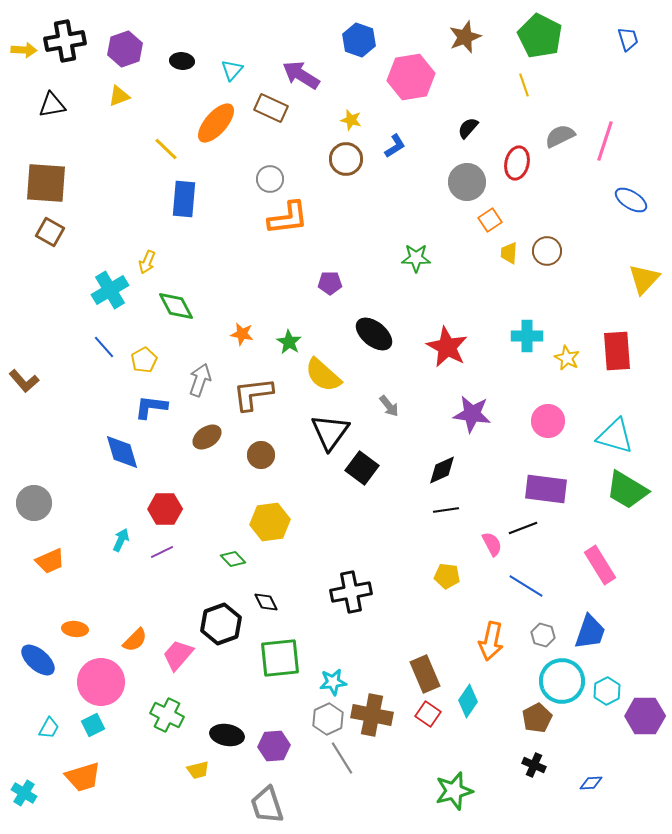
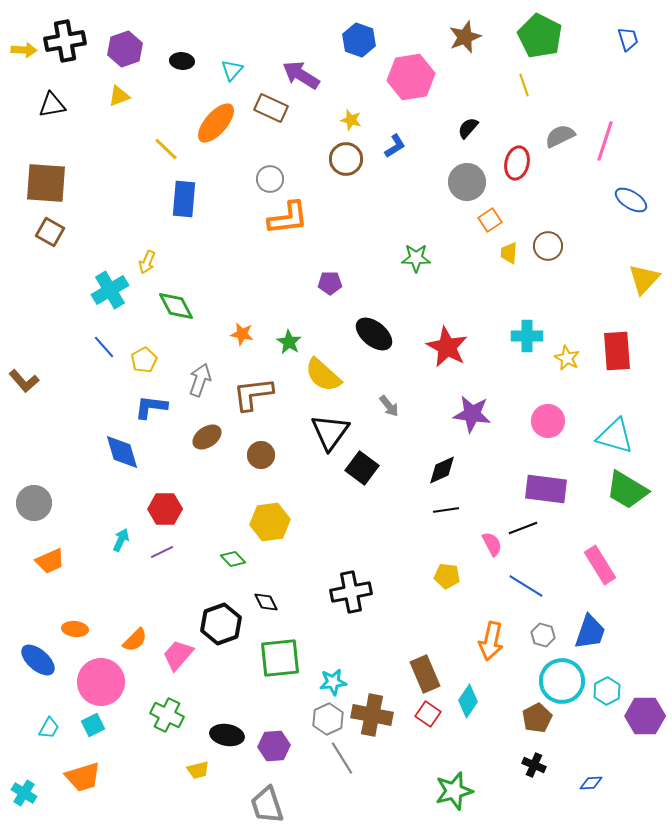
brown circle at (547, 251): moved 1 px right, 5 px up
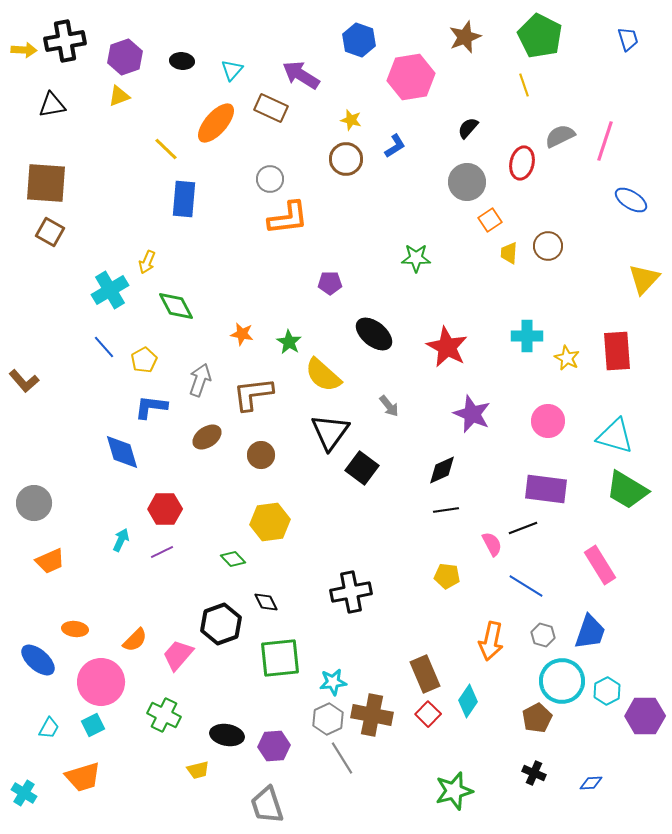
purple hexagon at (125, 49): moved 8 px down
red ellipse at (517, 163): moved 5 px right
purple star at (472, 414): rotated 15 degrees clockwise
red square at (428, 714): rotated 10 degrees clockwise
green cross at (167, 715): moved 3 px left
black cross at (534, 765): moved 8 px down
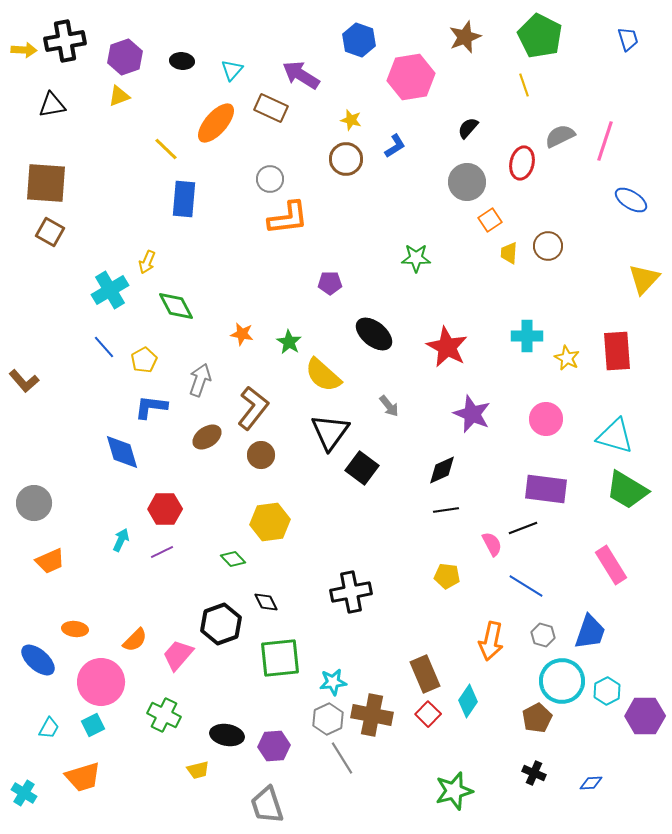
brown L-shape at (253, 394): moved 14 px down; rotated 135 degrees clockwise
pink circle at (548, 421): moved 2 px left, 2 px up
pink rectangle at (600, 565): moved 11 px right
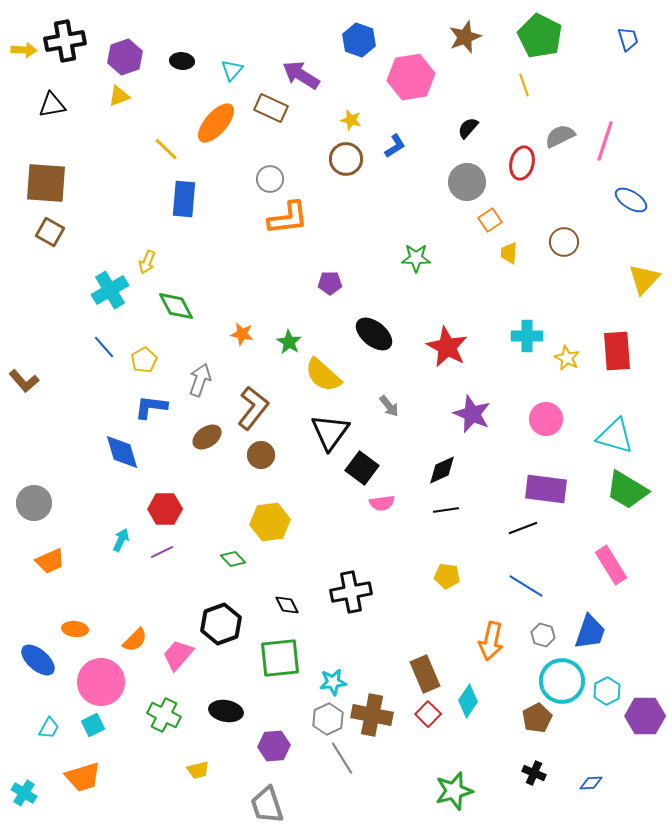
brown circle at (548, 246): moved 16 px right, 4 px up
pink semicircle at (492, 544): moved 110 px left, 41 px up; rotated 110 degrees clockwise
black diamond at (266, 602): moved 21 px right, 3 px down
black ellipse at (227, 735): moved 1 px left, 24 px up
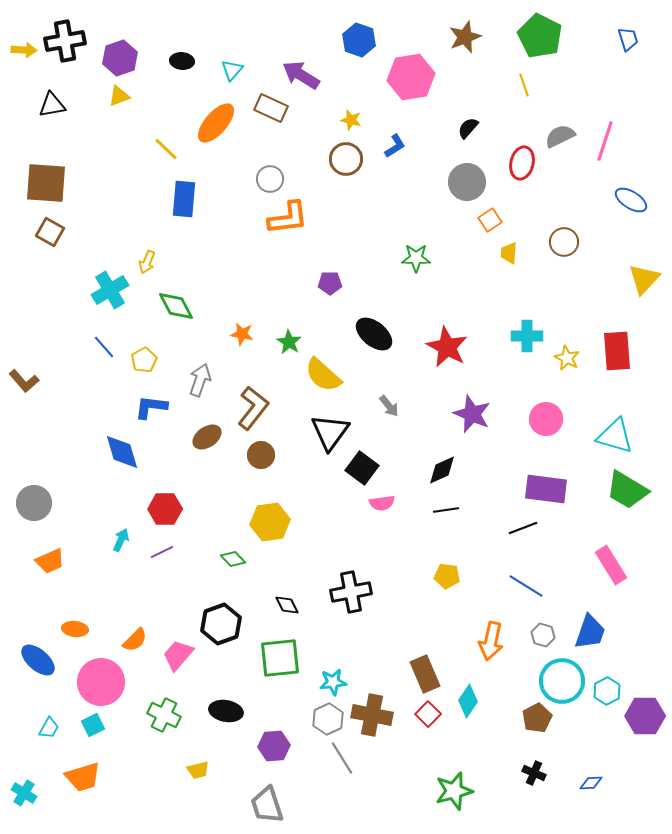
purple hexagon at (125, 57): moved 5 px left, 1 px down
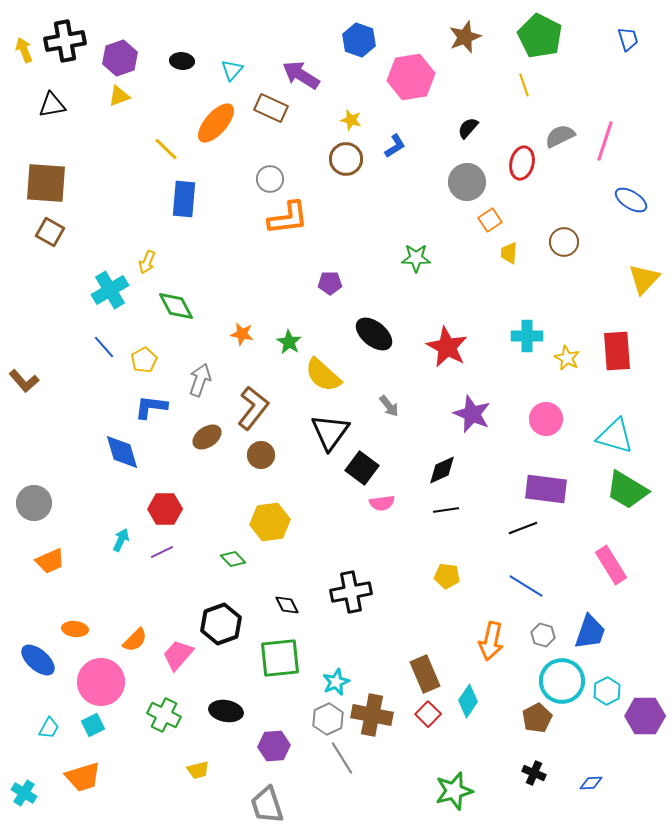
yellow arrow at (24, 50): rotated 115 degrees counterclockwise
cyan star at (333, 682): moved 3 px right; rotated 16 degrees counterclockwise
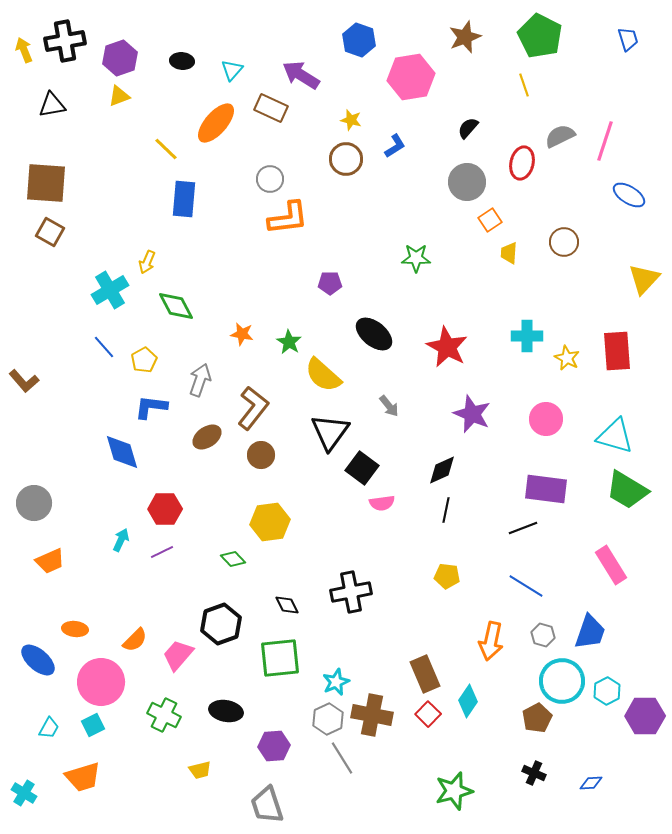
blue ellipse at (631, 200): moved 2 px left, 5 px up
black line at (446, 510): rotated 70 degrees counterclockwise
yellow trapezoid at (198, 770): moved 2 px right
